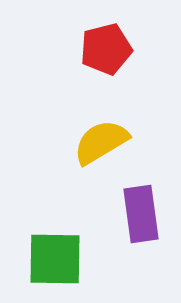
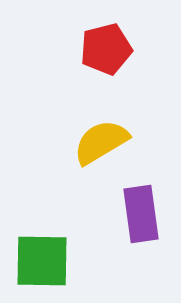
green square: moved 13 px left, 2 px down
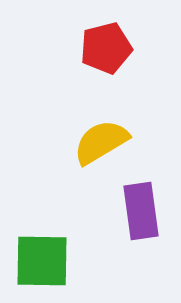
red pentagon: moved 1 px up
purple rectangle: moved 3 px up
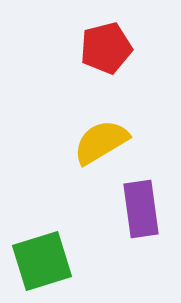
purple rectangle: moved 2 px up
green square: rotated 18 degrees counterclockwise
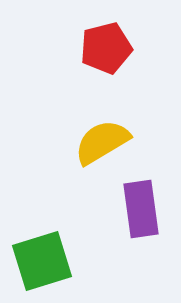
yellow semicircle: moved 1 px right
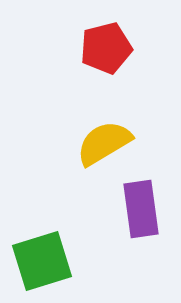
yellow semicircle: moved 2 px right, 1 px down
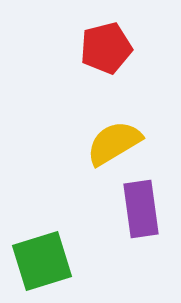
yellow semicircle: moved 10 px right
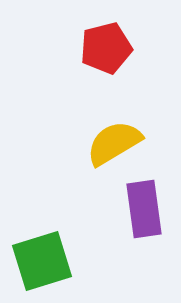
purple rectangle: moved 3 px right
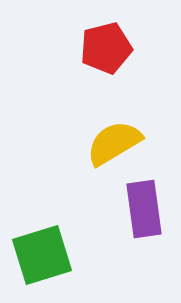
green square: moved 6 px up
